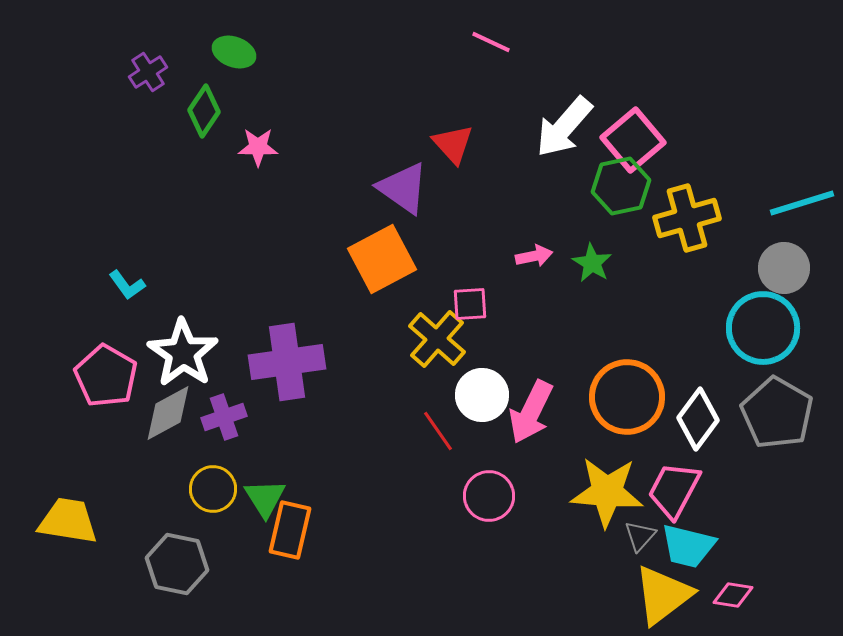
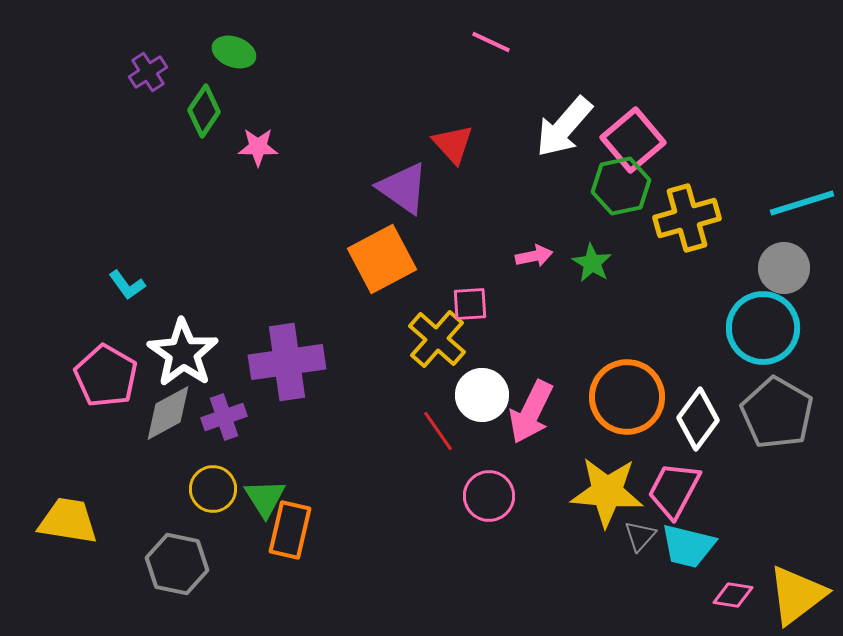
yellow triangle at (663, 595): moved 134 px right
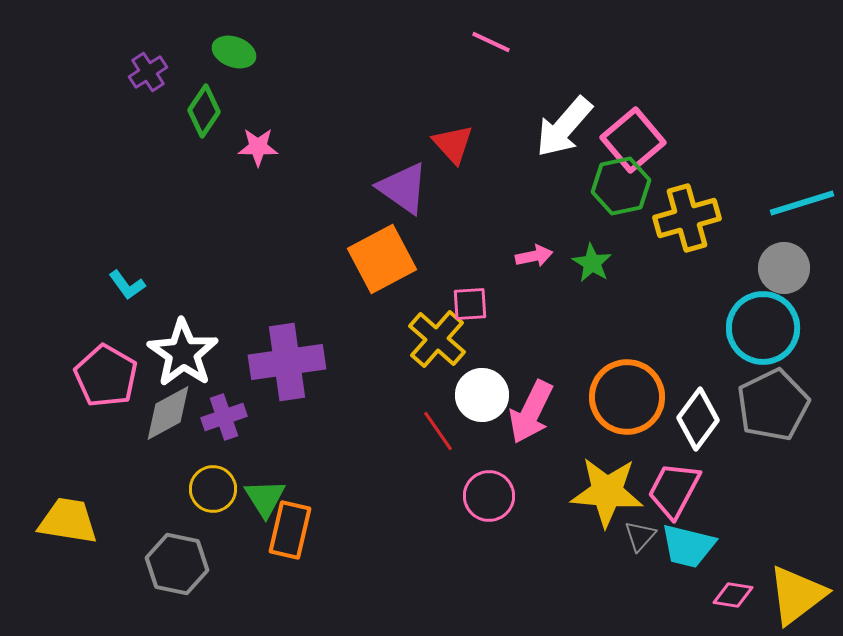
gray pentagon at (777, 413): moved 4 px left, 8 px up; rotated 16 degrees clockwise
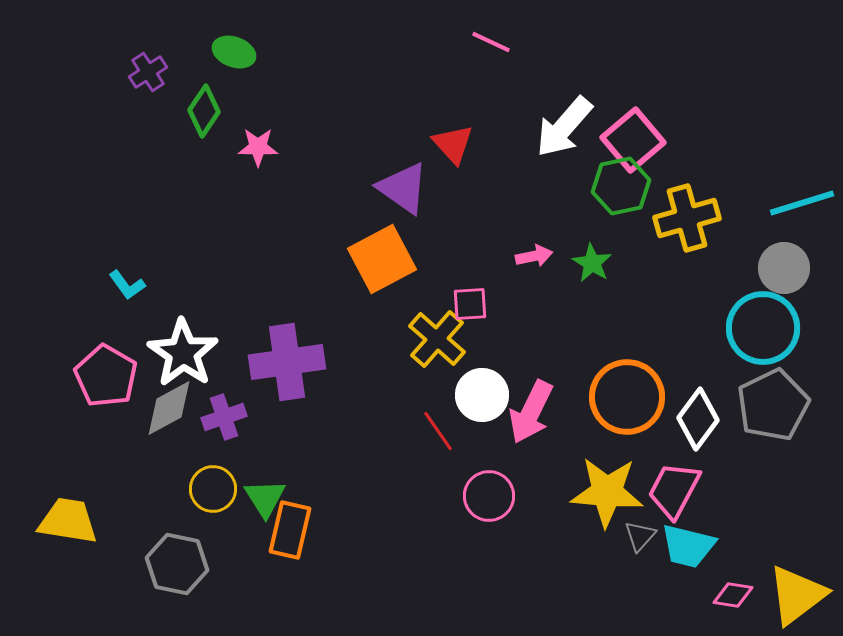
gray diamond at (168, 413): moved 1 px right, 5 px up
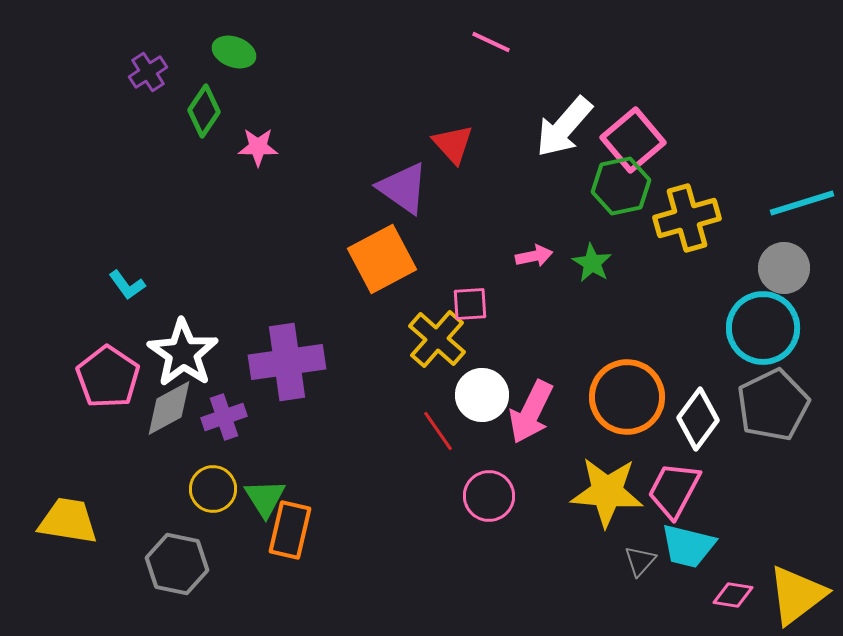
pink pentagon at (106, 376): moved 2 px right, 1 px down; rotated 4 degrees clockwise
gray triangle at (640, 536): moved 25 px down
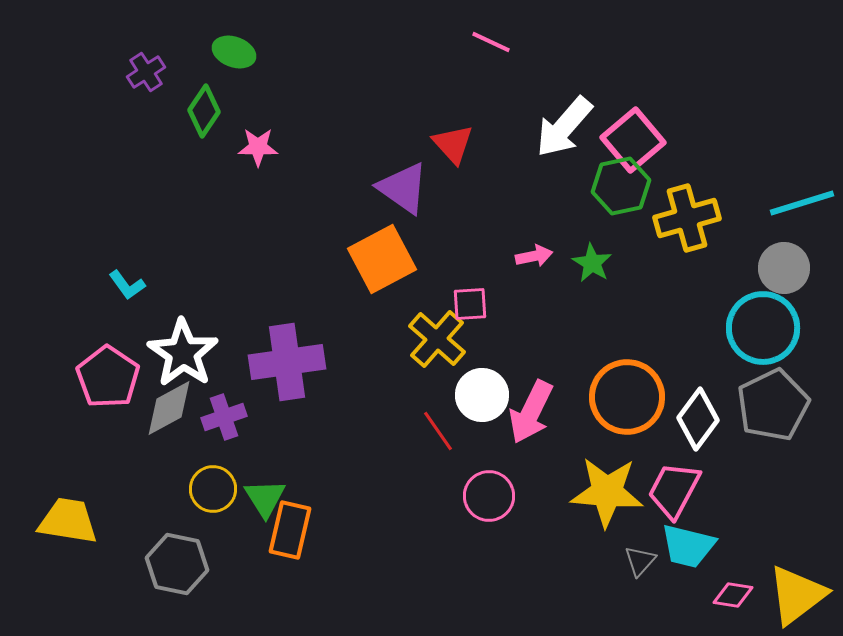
purple cross at (148, 72): moved 2 px left
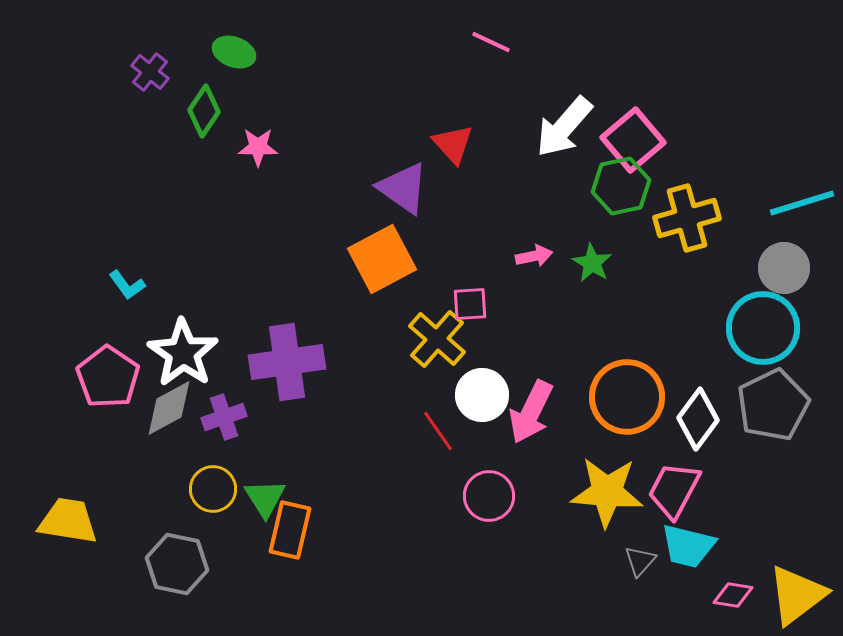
purple cross at (146, 72): moved 4 px right; rotated 18 degrees counterclockwise
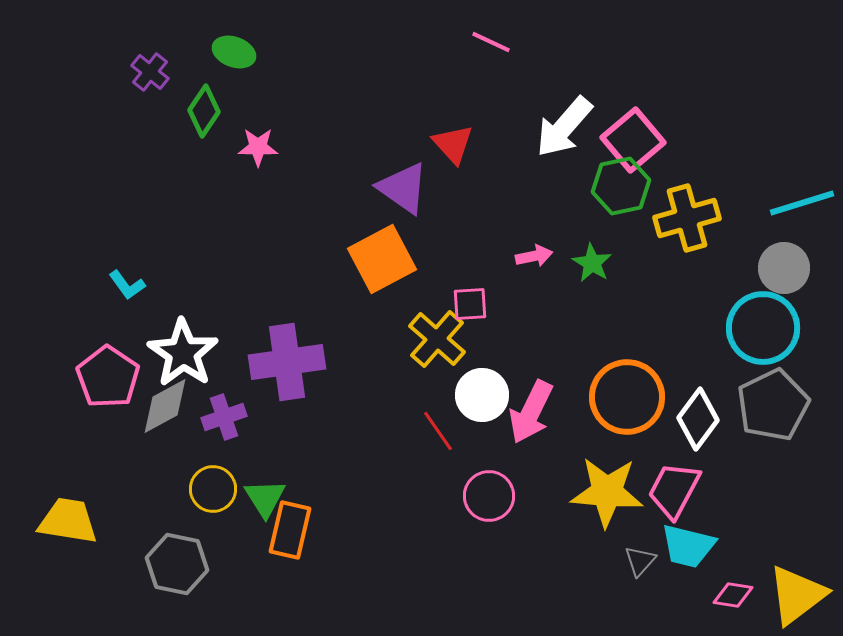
gray diamond at (169, 408): moved 4 px left, 2 px up
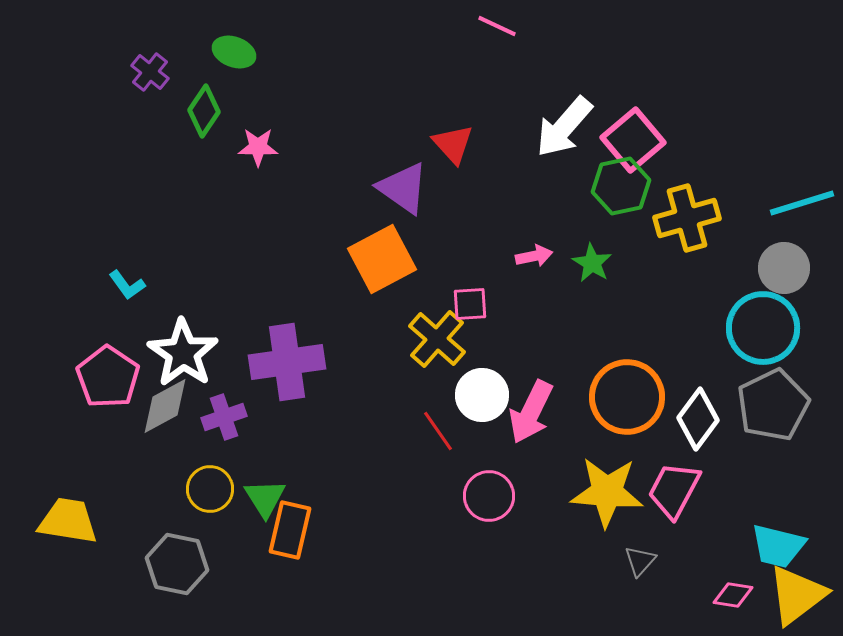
pink line at (491, 42): moved 6 px right, 16 px up
yellow circle at (213, 489): moved 3 px left
cyan trapezoid at (688, 546): moved 90 px right
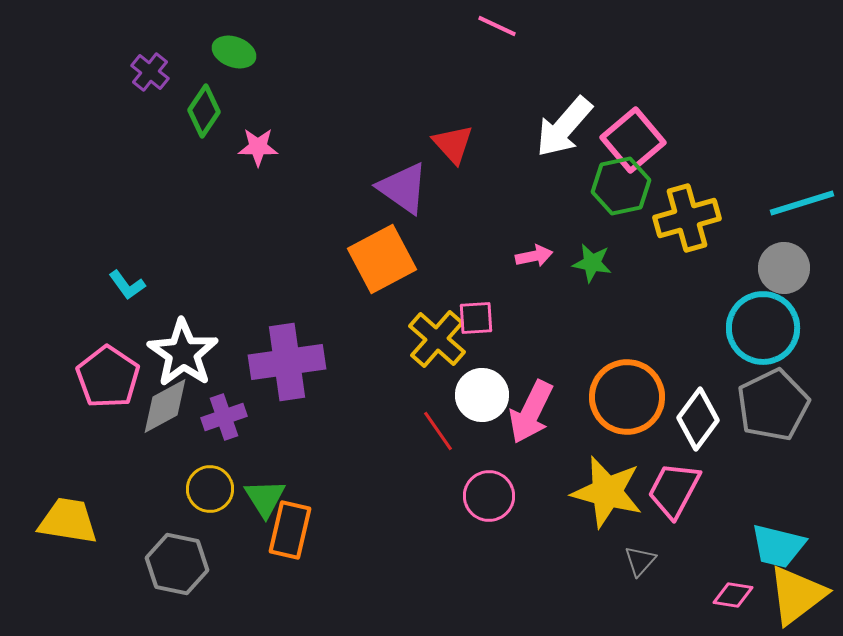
green star at (592, 263): rotated 21 degrees counterclockwise
pink square at (470, 304): moved 6 px right, 14 px down
yellow star at (607, 492): rotated 10 degrees clockwise
